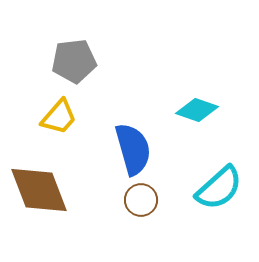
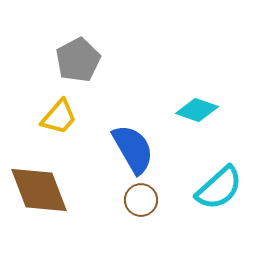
gray pentagon: moved 4 px right, 1 px up; rotated 21 degrees counterclockwise
blue semicircle: rotated 14 degrees counterclockwise
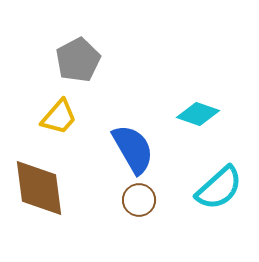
cyan diamond: moved 1 px right, 4 px down
brown diamond: moved 2 px up; rotated 14 degrees clockwise
brown circle: moved 2 px left
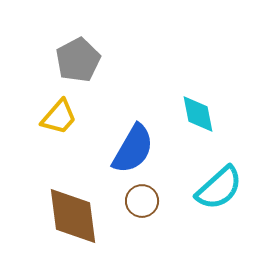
cyan diamond: rotated 60 degrees clockwise
blue semicircle: rotated 60 degrees clockwise
brown diamond: moved 34 px right, 28 px down
brown circle: moved 3 px right, 1 px down
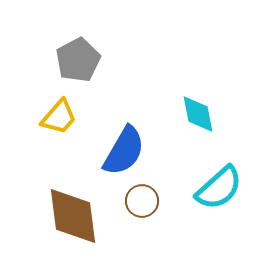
blue semicircle: moved 9 px left, 2 px down
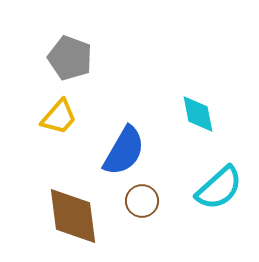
gray pentagon: moved 8 px left, 2 px up; rotated 24 degrees counterclockwise
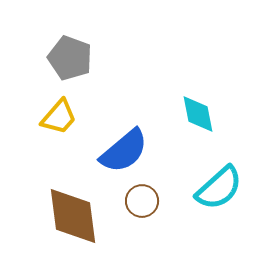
blue semicircle: rotated 20 degrees clockwise
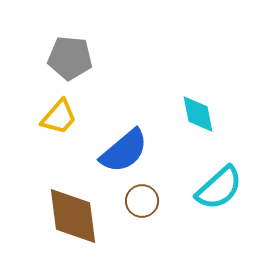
gray pentagon: rotated 15 degrees counterclockwise
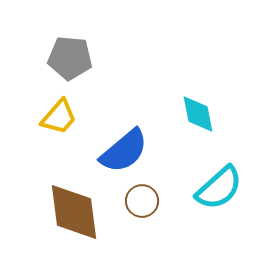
brown diamond: moved 1 px right, 4 px up
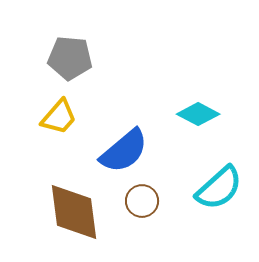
cyan diamond: rotated 51 degrees counterclockwise
